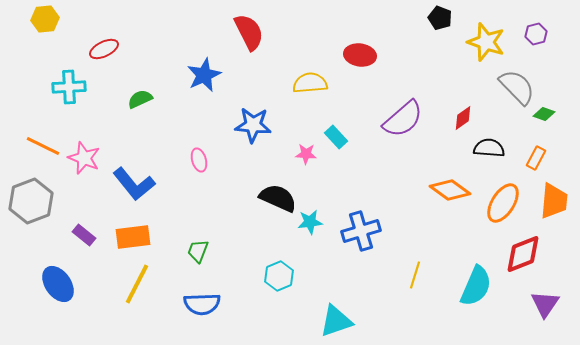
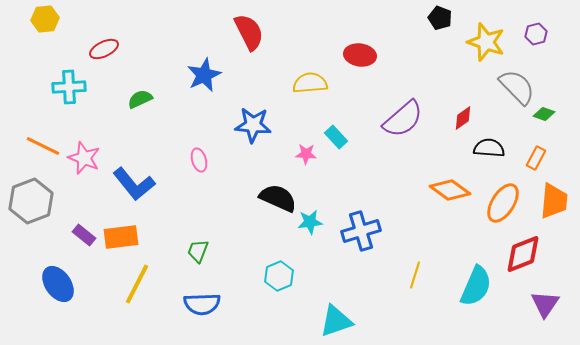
orange rectangle at (133, 237): moved 12 px left
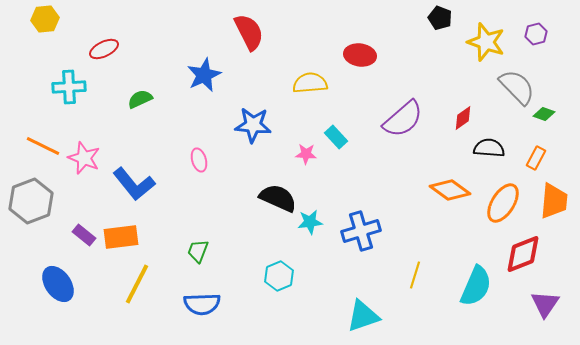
cyan triangle at (336, 321): moved 27 px right, 5 px up
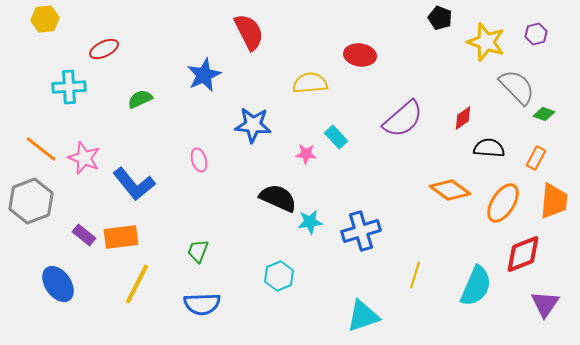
orange line at (43, 146): moved 2 px left, 3 px down; rotated 12 degrees clockwise
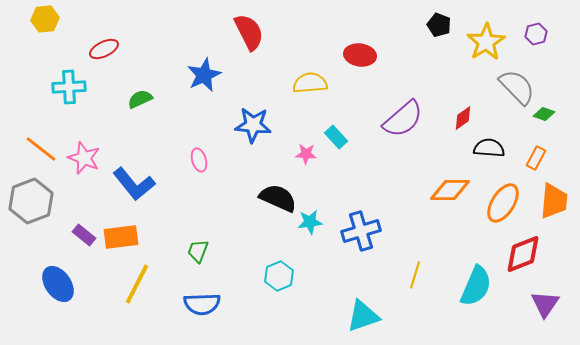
black pentagon at (440, 18): moved 1 px left, 7 px down
yellow star at (486, 42): rotated 21 degrees clockwise
orange diamond at (450, 190): rotated 36 degrees counterclockwise
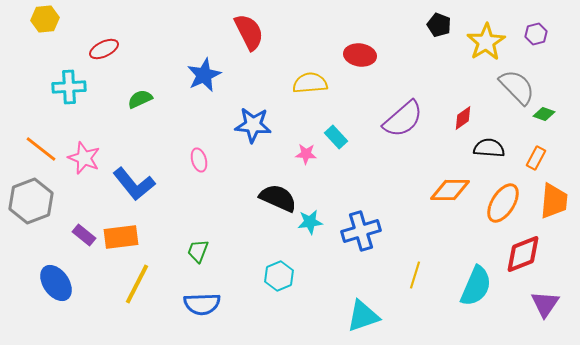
blue ellipse at (58, 284): moved 2 px left, 1 px up
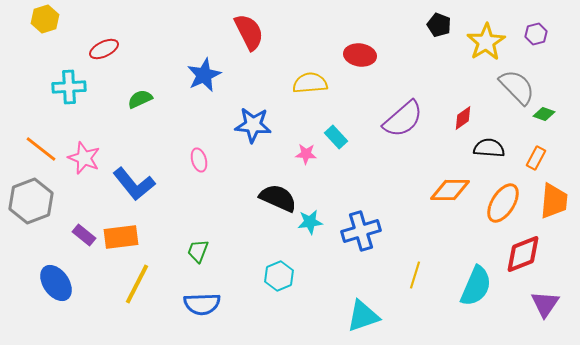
yellow hexagon at (45, 19): rotated 12 degrees counterclockwise
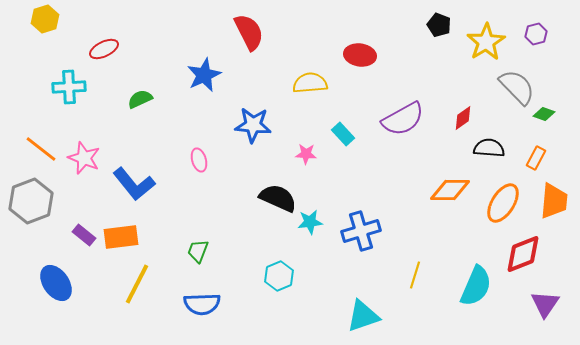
purple semicircle at (403, 119): rotated 12 degrees clockwise
cyan rectangle at (336, 137): moved 7 px right, 3 px up
